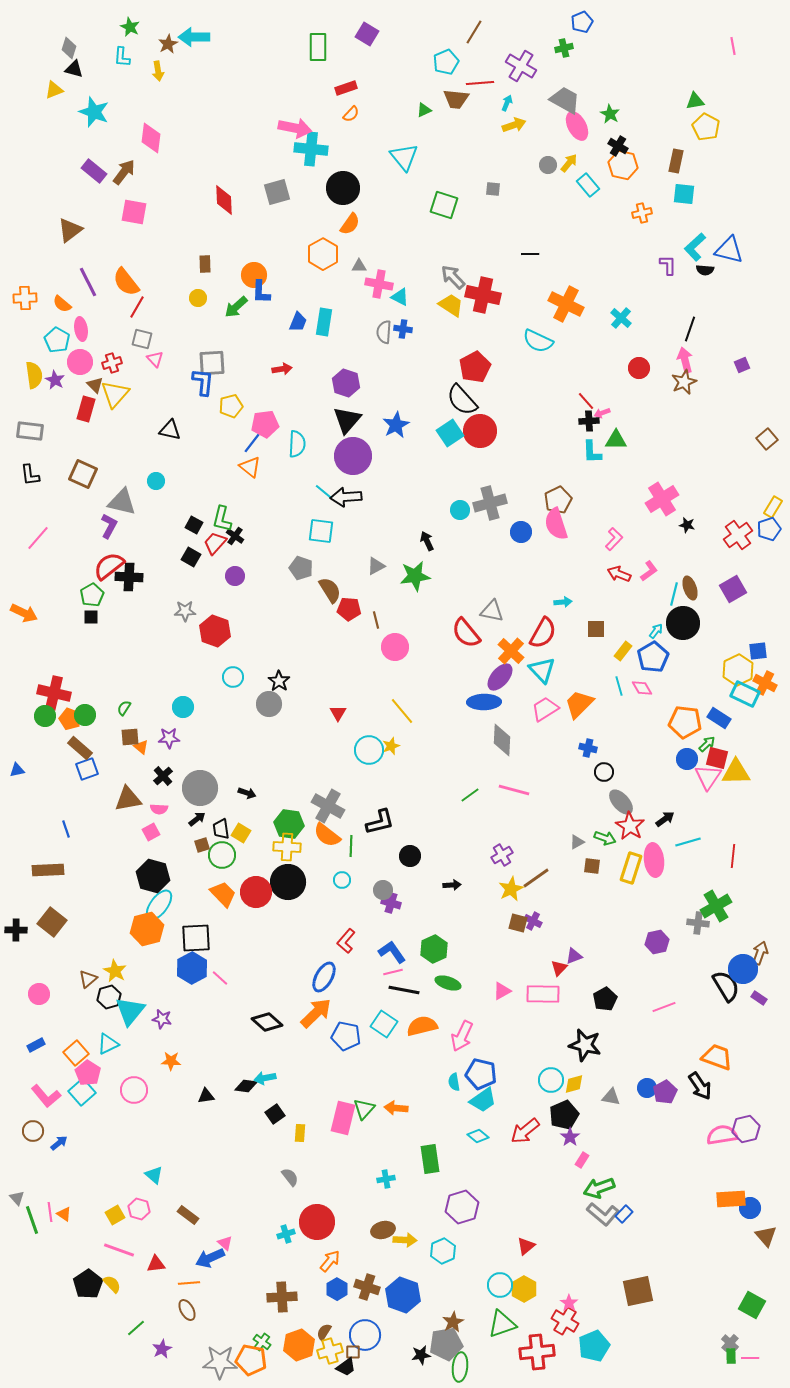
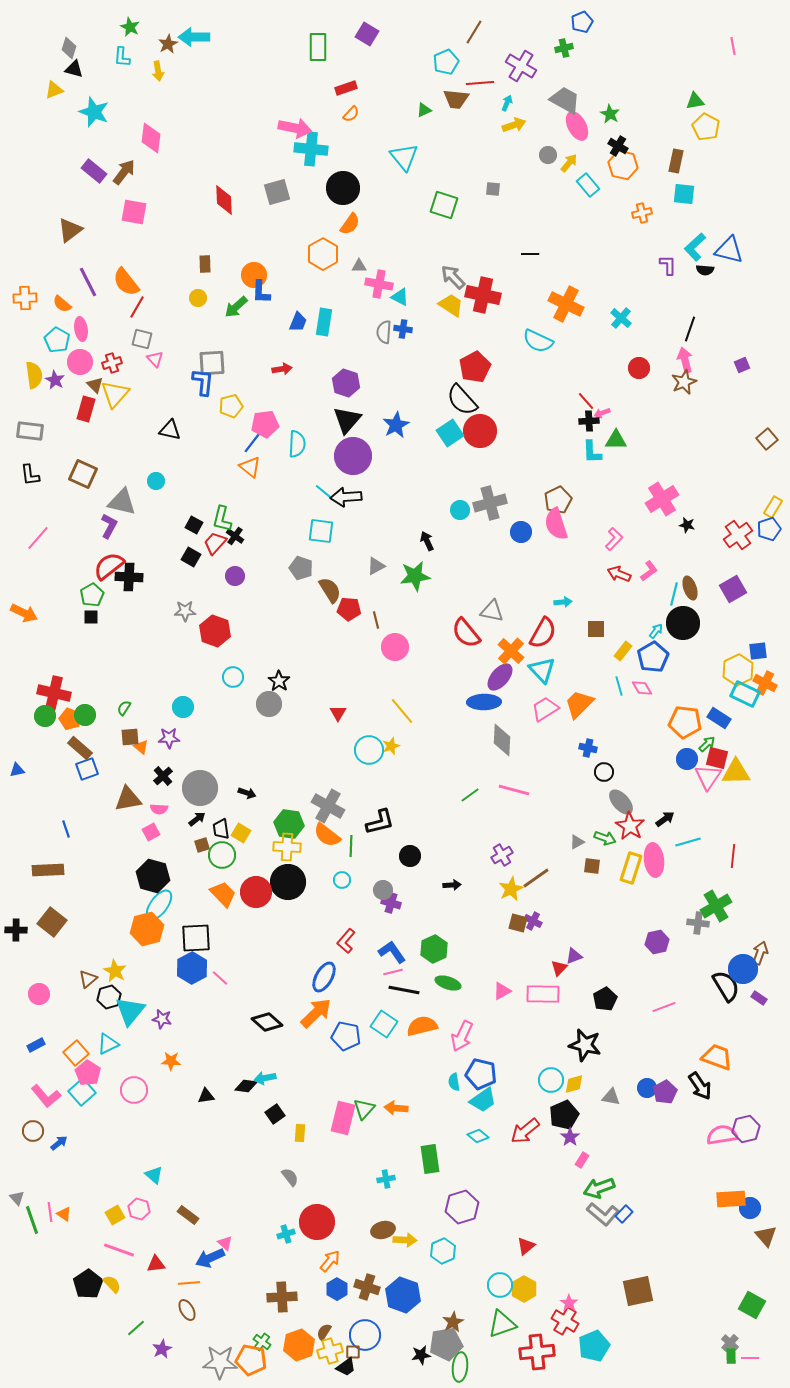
gray circle at (548, 165): moved 10 px up
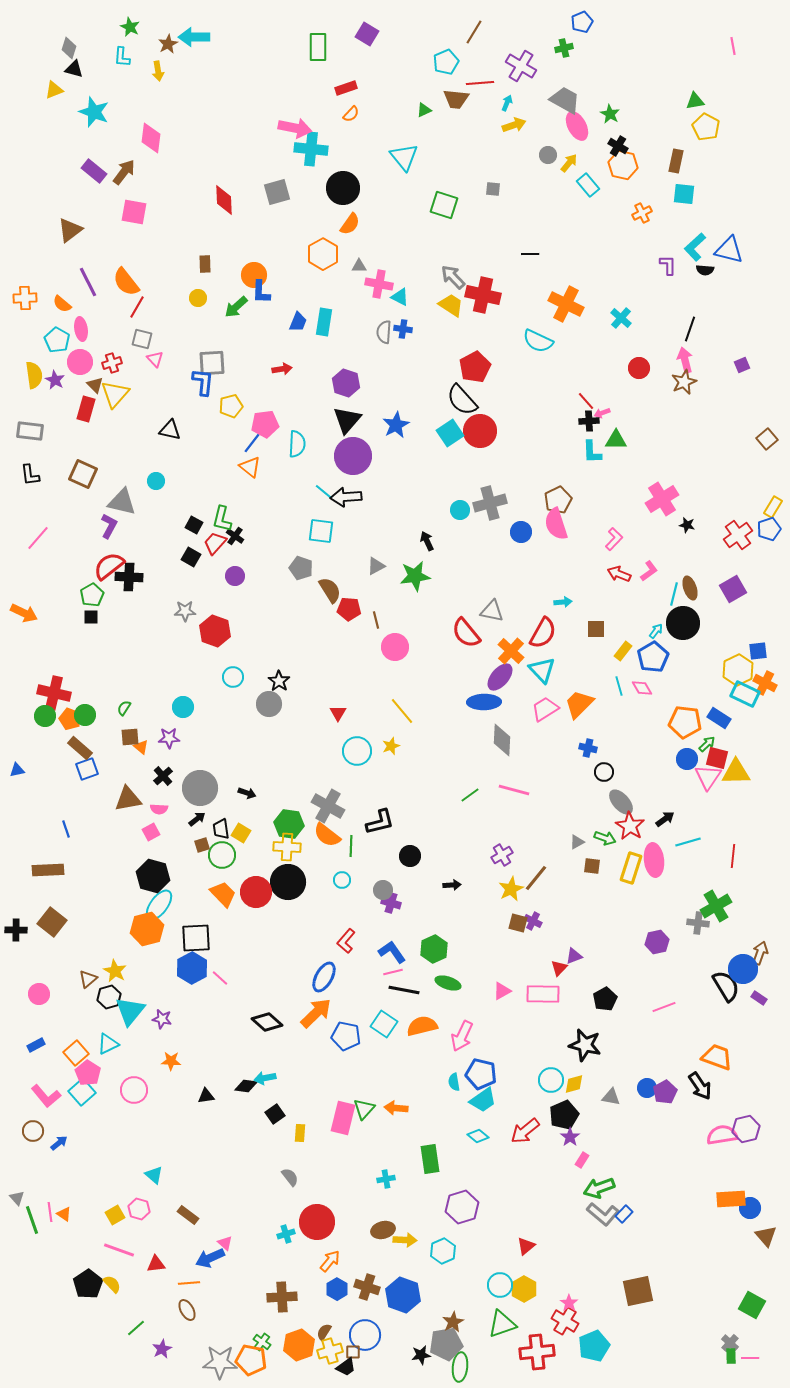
orange cross at (642, 213): rotated 12 degrees counterclockwise
cyan circle at (369, 750): moved 12 px left, 1 px down
brown line at (536, 878): rotated 16 degrees counterclockwise
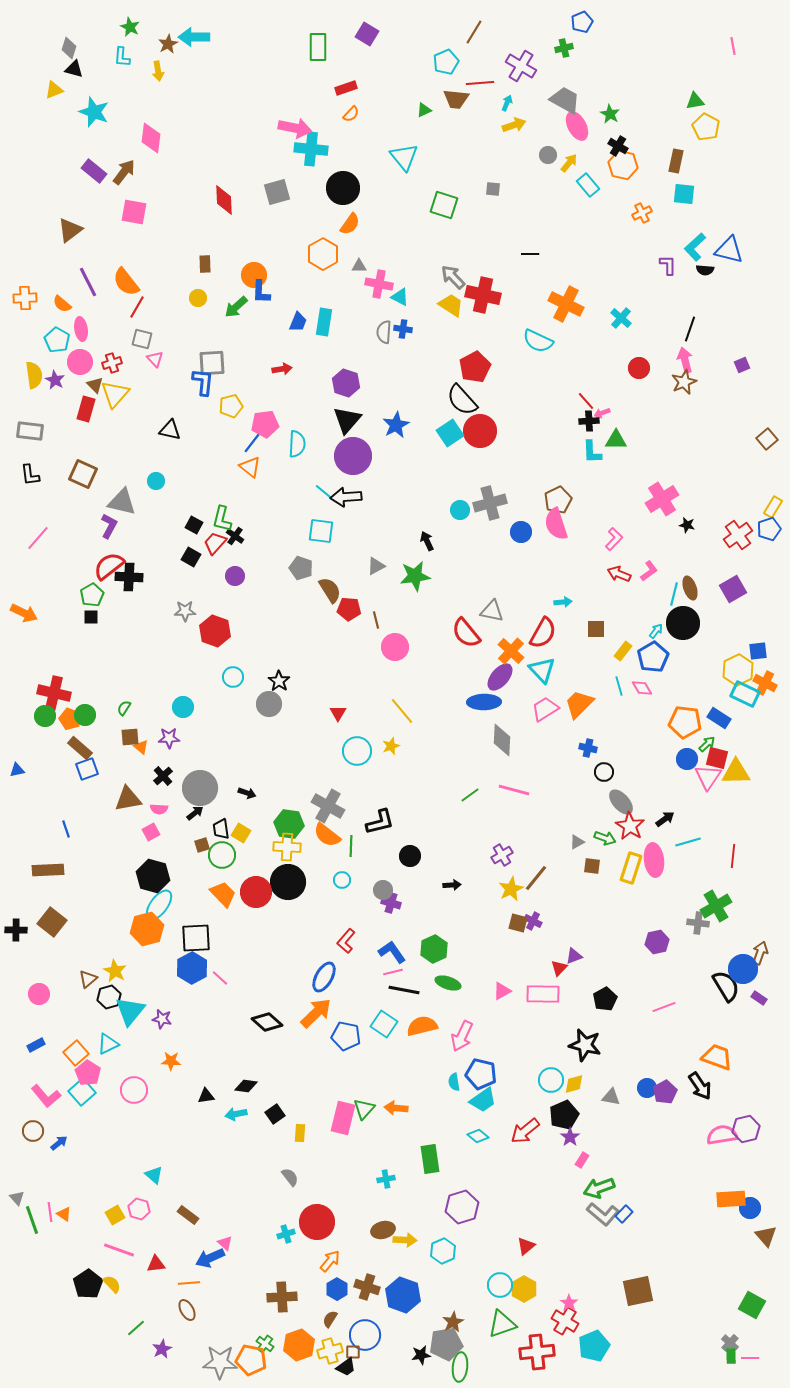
black arrow at (197, 819): moved 2 px left, 6 px up
cyan arrow at (265, 1078): moved 29 px left, 36 px down
brown semicircle at (324, 1332): moved 6 px right, 13 px up
green cross at (262, 1342): moved 3 px right, 2 px down
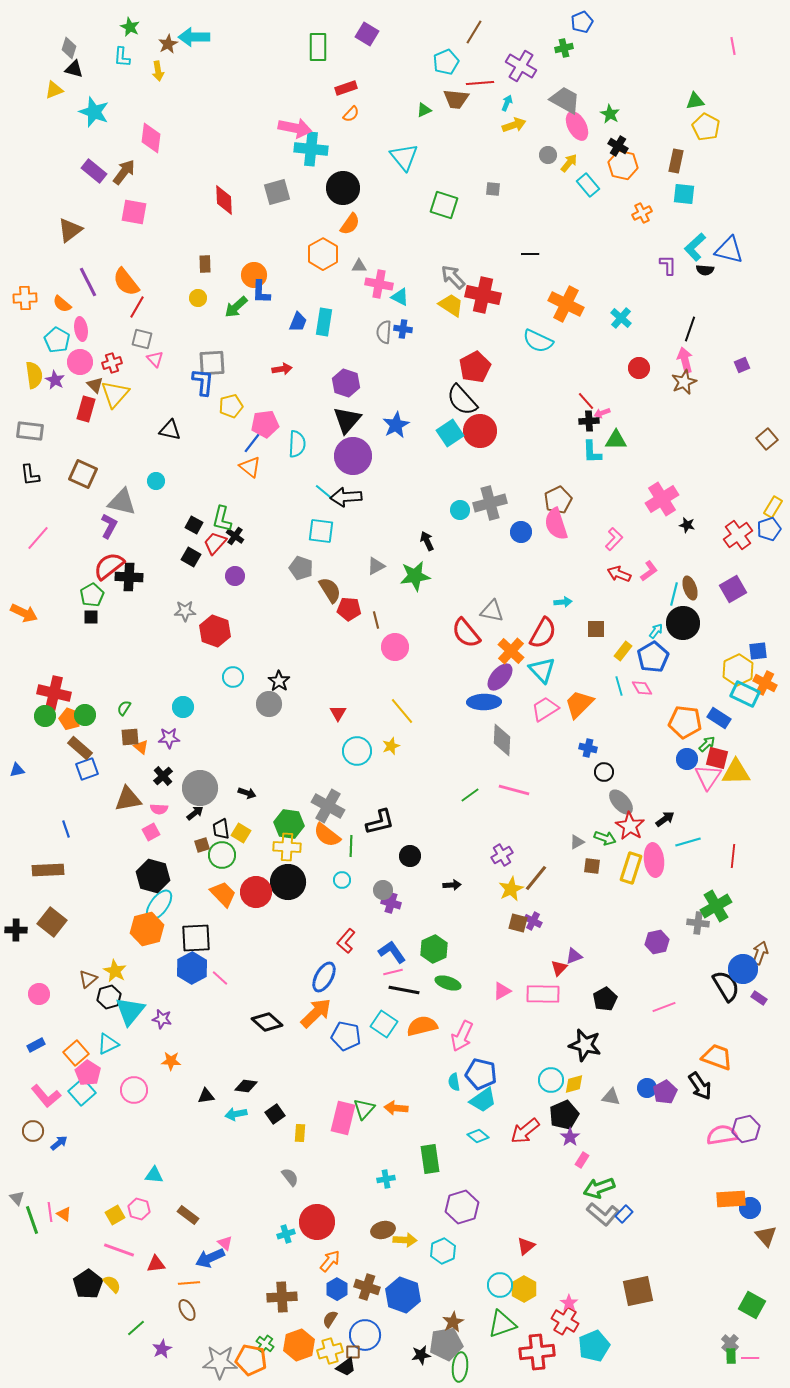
cyan triangle at (154, 1175): rotated 36 degrees counterclockwise
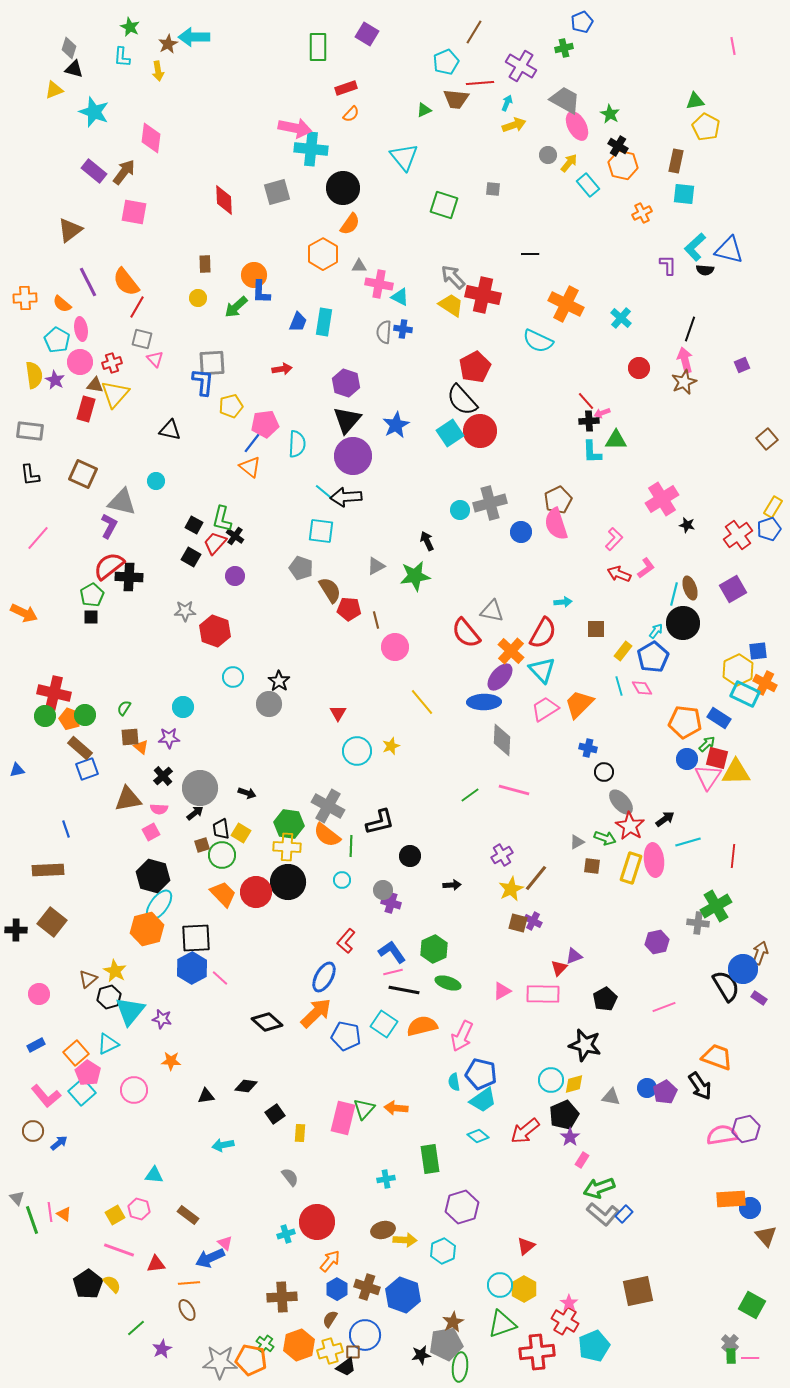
brown triangle at (95, 385): rotated 36 degrees counterclockwise
pink L-shape at (649, 571): moved 3 px left, 3 px up
yellow line at (402, 711): moved 20 px right, 9 px up
cyan arrow at (236, 1114): moved 13 px left, 31 px down
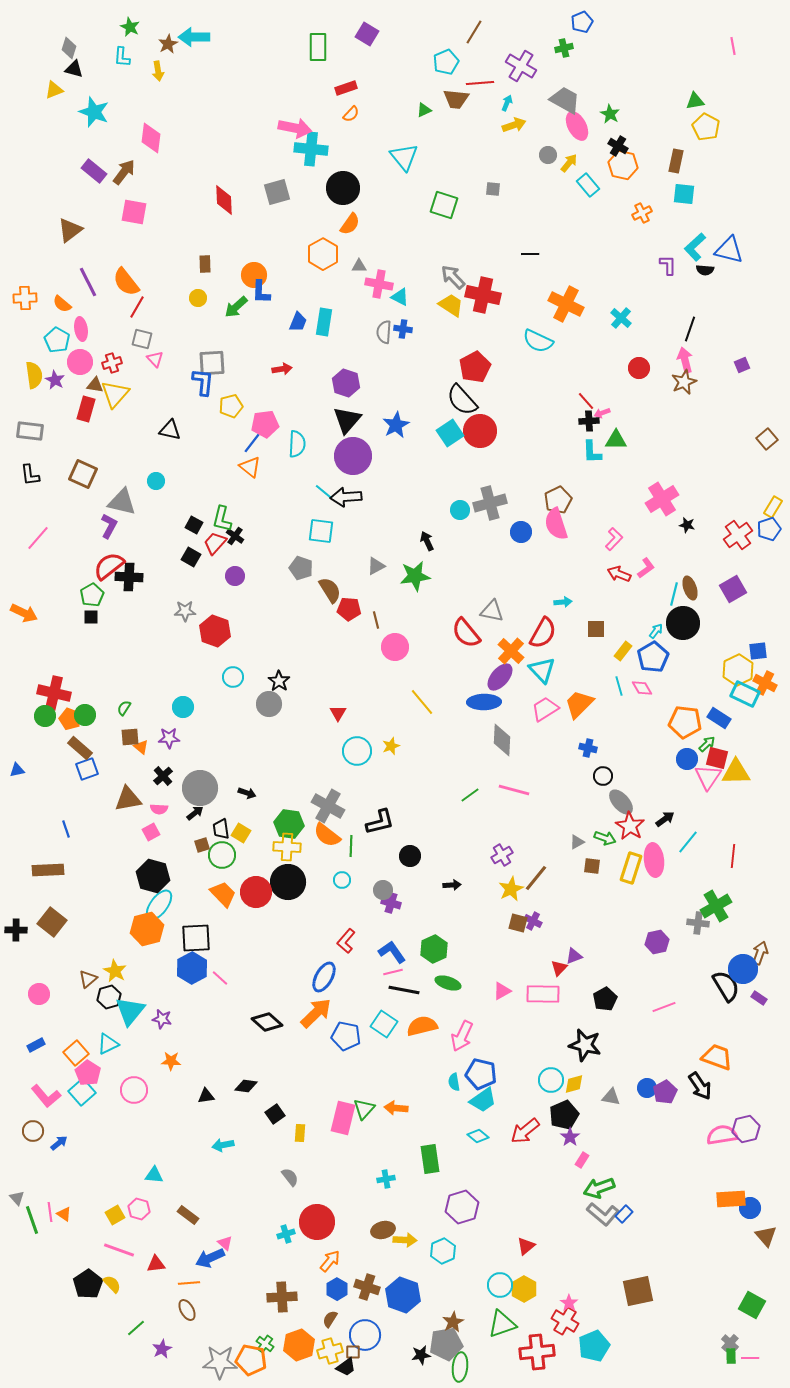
black circle at (604, 772): moved 1 px left, 4 px down
cyan line at (688, 842): rotated 35 degrees counterclockwise
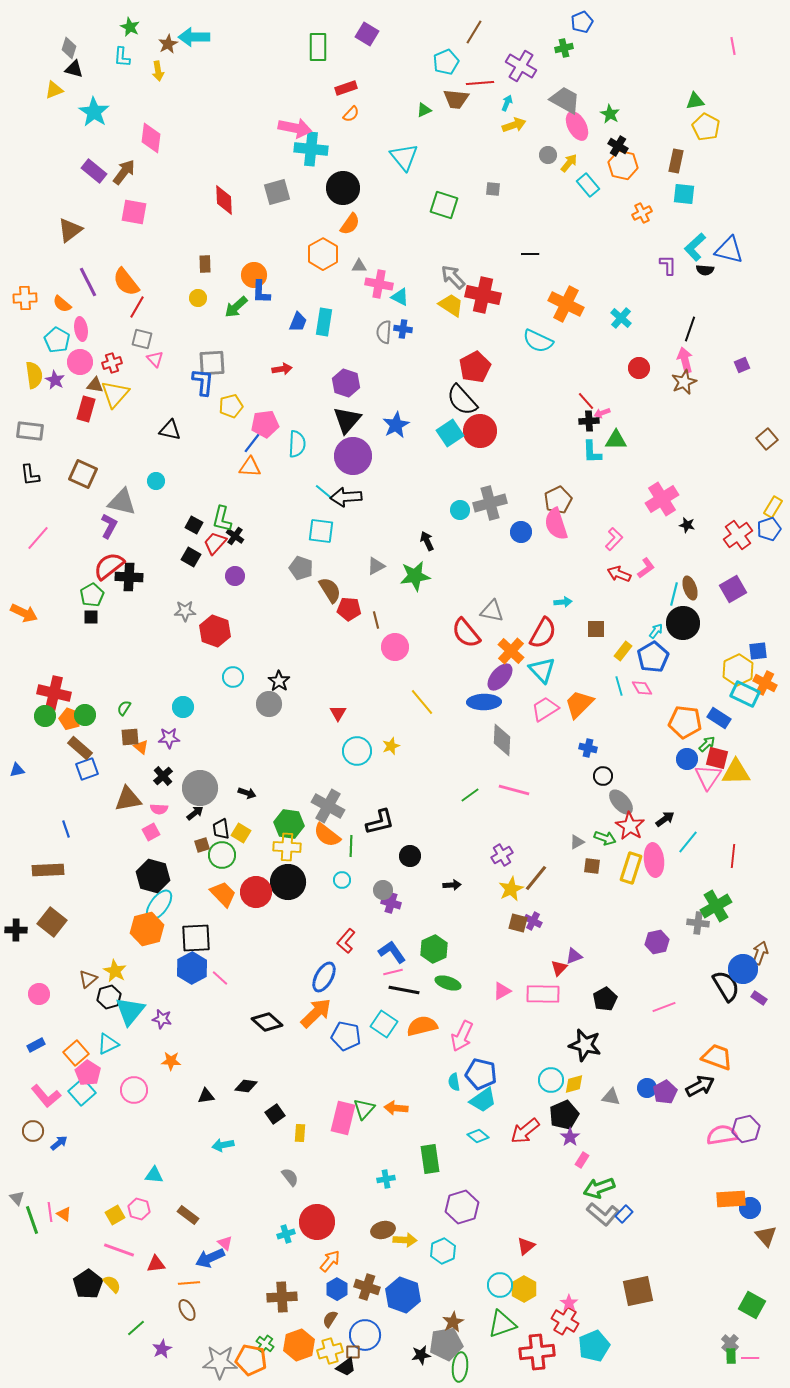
cyan star at (94, 112): rotated 12 degrees clockwise
orange triangle at (250, 467): rotated 35 degrees counterclockwise
black arrow at (700, 1086): rotated 84 degrees counterclockwise
